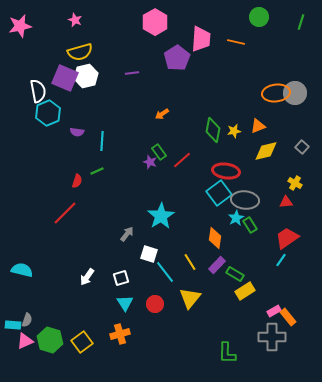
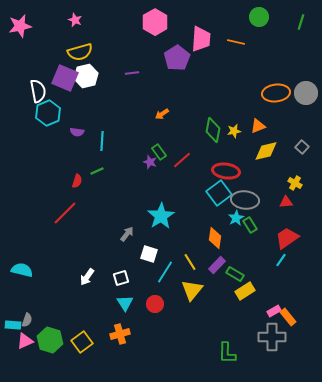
gray circle at (295, 93): moved 11 px right
cyan line at (165, 272): rotated 70 degrees clockwise
yellow triangle at (190, 298): moved 2 px right, 8 px up
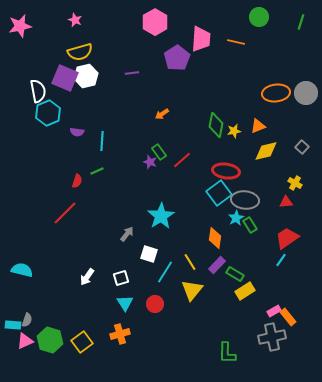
green diamond at (213, 130): moved 3 px right, 5 px up
gray cross at (272, 337): rotated 12 degrees counterclockwise
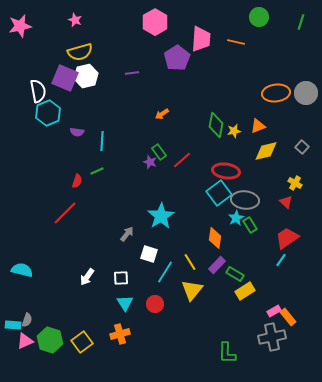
red triangle at (286, 202): rotated 48 degrees clockwise
white square at (121, 278): rotated 14 degrees clockwise
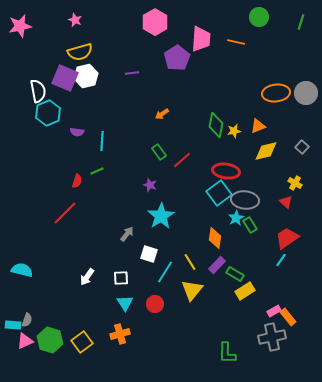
purple star at (150, 162): moved 23 px down
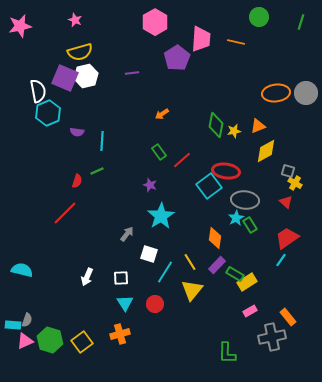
gray square at (302, 147): moved 14 px left, 24 px down; rotated 24 degrees counterclockwise
yellow diamond at (266, 151): rotated 15 degrees counterclockwise
cyan square at (219, 193): moved 10 px left, 7 px up
white arrow at (87, 277): rotated 12 degrees counterclockwise
yellow rectangle at (245, 291): moved 2 px right, 9 px up
pink rectangle at (274, 311): moved 24 px left
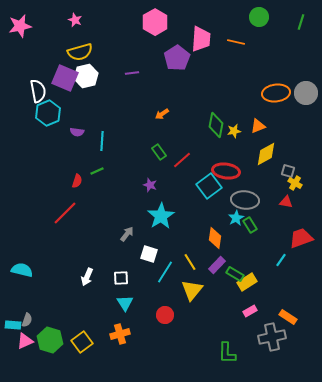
yellow diamond at (266, 151): moved 3 px down
red triangle at (286, 202): rotated 32 degrees counterclockwise
red trapezoid at (287, 238): moved 14 px right; rotated 15 degrees clockwise
red circle at (155, 304): moved 10 px right, 11 px down
orange rectangle at (288, 317): rotated 18 degrees counterclockwise
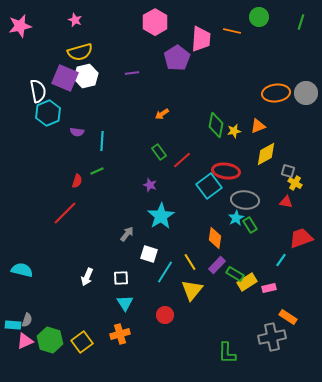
orange line at (236, 42): moved 4 px left, 11 px up
pink rectangle at (250, 311): moved 19 px right, 23 px up; rotated 16 degrees clockwise
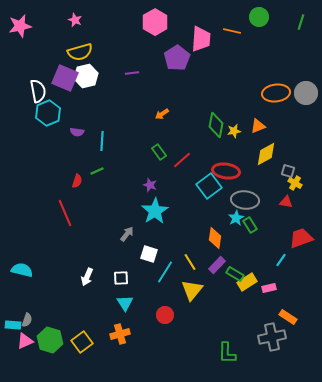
red line at (65, 213): rotated 68 degrees counterclockwise
cyan star at (161, 216): moved 6 px left, 5 px up
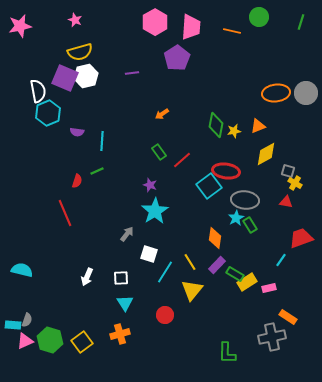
pink trapezoid at (201, 39): moved 10 px left, 12 px up
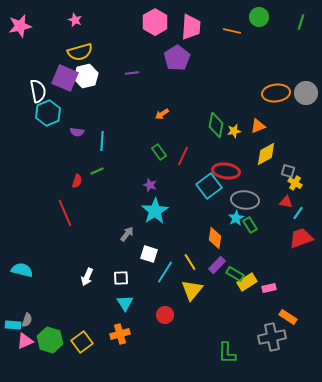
red line at (182, 160): moved 1 px right, 4 px up; rotated 24 degrees counterclockwise
cyan line at (281, 260): moved 17 px right, 47 px up
